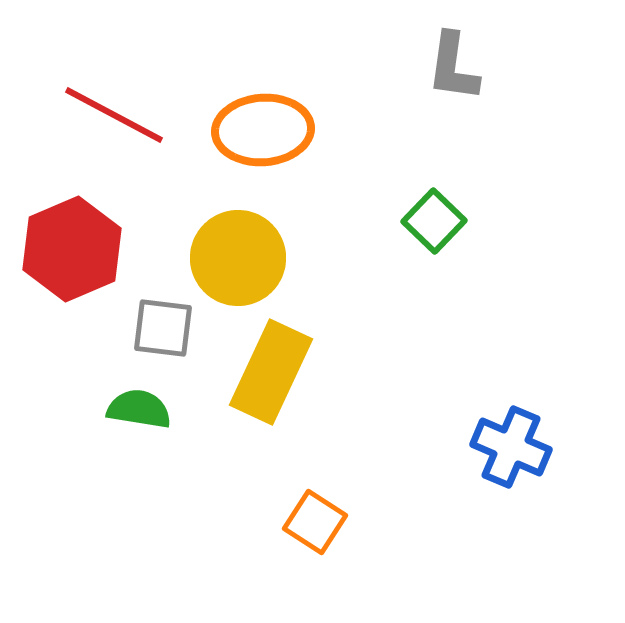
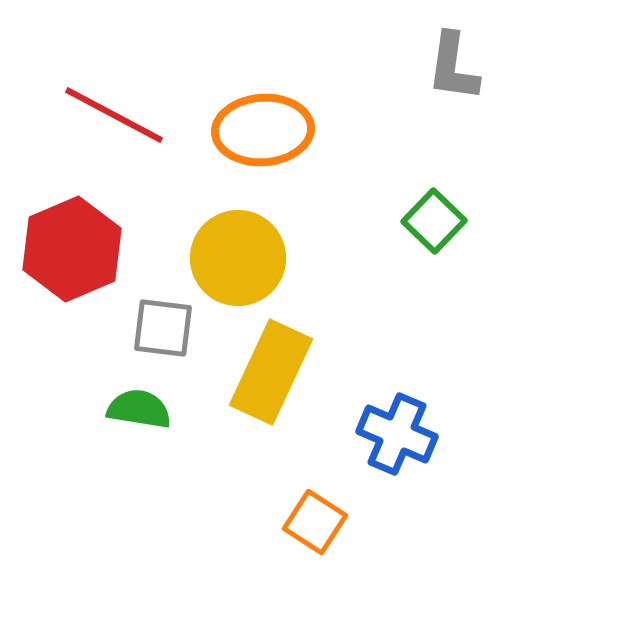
blue cross: moved 114 px left, 13 px up
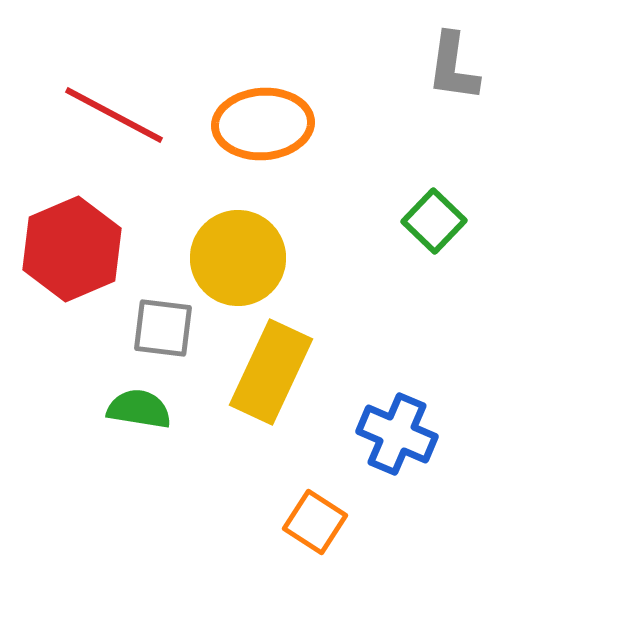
orange ellipse: moved 6 px up
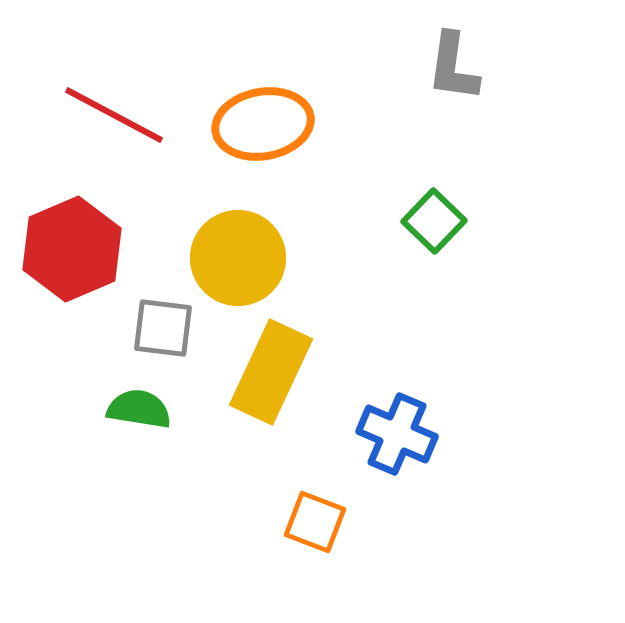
orange ellipse: rotated 6 degrees counterclockwise
orange square: rotated 12 degrees counterclockwise
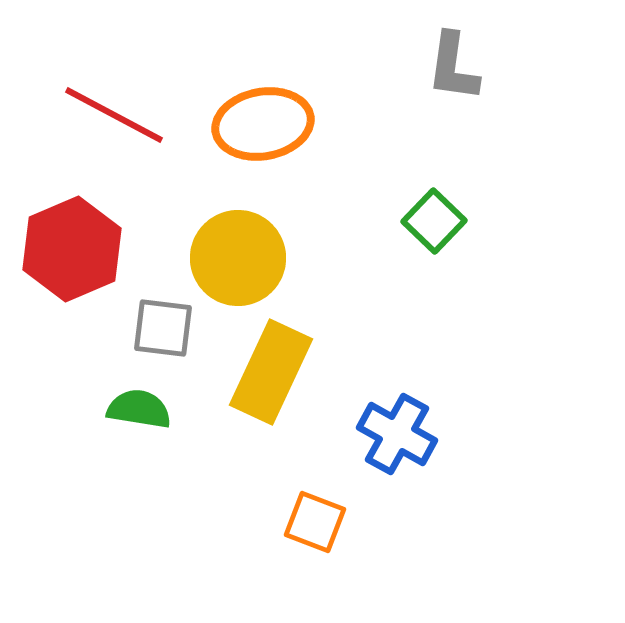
blue cross: rotated 6 degrees clockwise
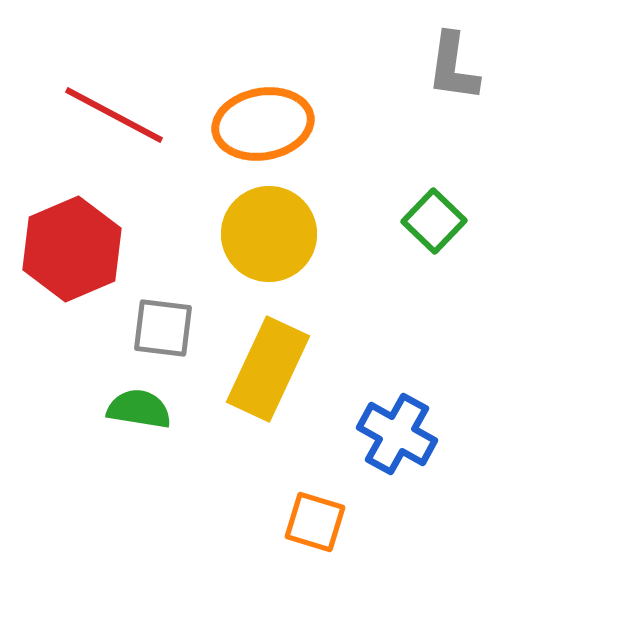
yellow circle: moved 31 px right, 24 px up
yellow rectangle: moved 3 px left, 3 px up
orange square: rotated 4 degrees counterclockwise
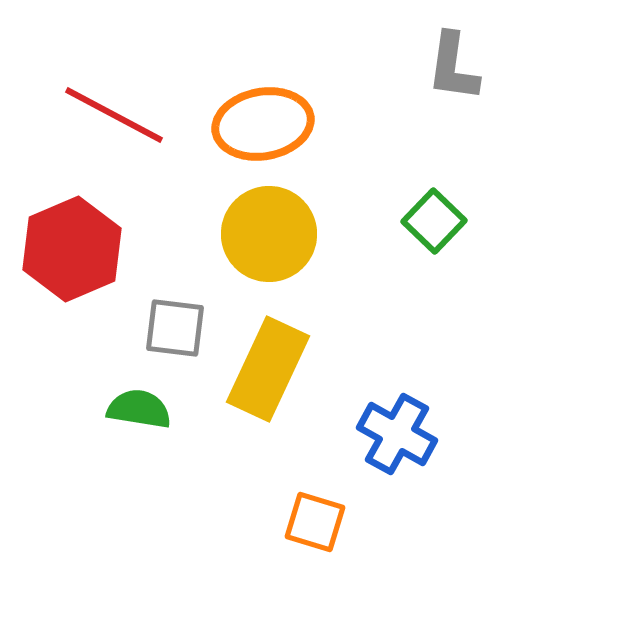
gray square: moved 12 px right
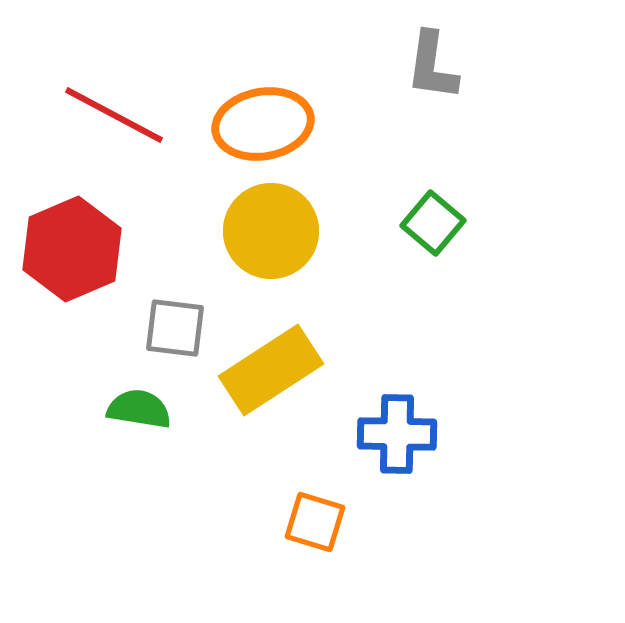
gray L-shape: moved 21 px left, 1 px up
green square: moved 1 px left, 2 px down; rotated 4 degrees counterclockwise
yellow circle: moved 2 px right, 3 px up
yellow rectangle: moved 3 px right, 1 px down; rotated 32 degrees clockwise
blue cross: rotated 28 degrees counterclockwise
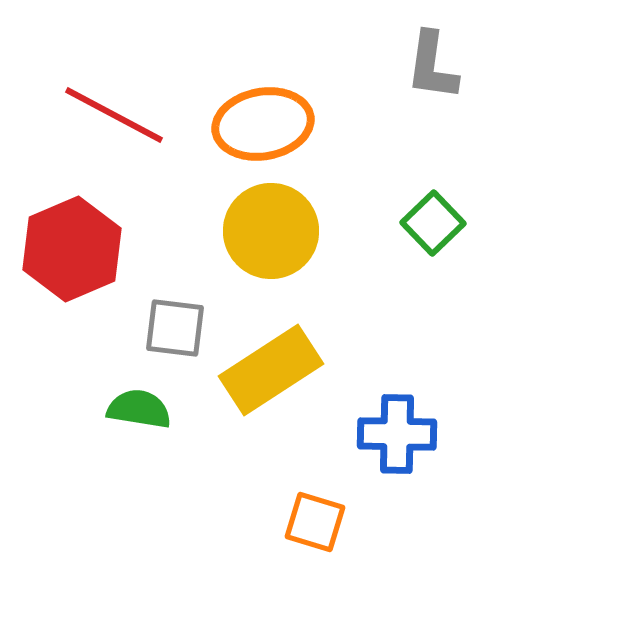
green square: rotated 6 degrees clockwise
